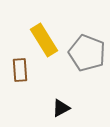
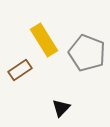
brown rectangle: rotated 60 degrees clockwise
black triangle: rotated 18 degrees counterclockwise
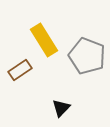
gray pentagon: moved 3 px down
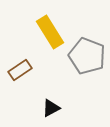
yellow rectangle: moved 6 px right, 8 px up
black triangle: moved 10 px left; rotated 18 degrees clockwise
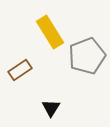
gray pentagon: rotated 30 degrees clockwise
black triangle: rotated 30 degrees counterclockwise
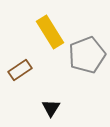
gray pentagon: moved 1 px up
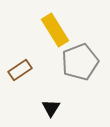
yellow rectangle: moved 5 px right, 2 px up
gray pentagon: moved 7 px left, 7 px down
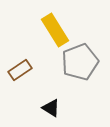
black triangle: rotated 30 degrees counterclockwise
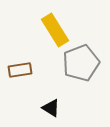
gray pentagon: moved 1 px right, 1 px down
brown rectangle: rotated 25 degrees clockwise
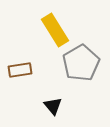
gray pentagon: rotated 9 degrees counterclockwise
black triangle: moved 2 px right, 2 px up; rotated 18 degrees clockwise
